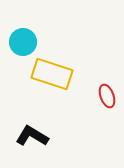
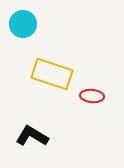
cyan circle: moved 18 px up
red ellipse: moved 15 px left; rotated 65 degrees counterclockwise
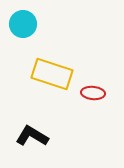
red ellipse: moved 1 px right, 3 px up
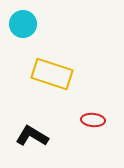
red ellipse: moved 27 px down
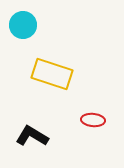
cyan circle: moved 1 px down
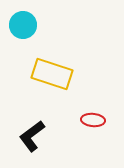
black L-shape: rotated 68 degrees counterclockwise
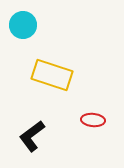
yellow rectangle: moved 1 px down
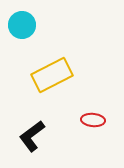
cyan circle: moved 1 px left
yellow rectangle: rotated 45 degrees counterclockwise
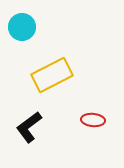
cyan circle: moved 2 px down
black L-shape: moved 3 px left, 9 px up
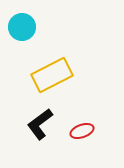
red ellipse: moved 11 px left, 11 px down; rotated 25 degrees counterclockwise
black L-shape: moved 11 px right, 3 px up
